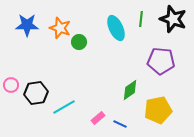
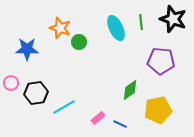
green line: moved 3 px down; rotated 14 degrees counterclockwise
blue star: moved 24 px down
pink circle: moved 2 px up
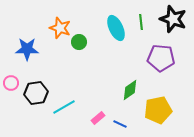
purple pentagon: moved 3 px up
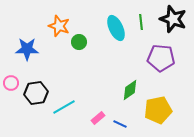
orange star: moved 1 px left, 2 px up
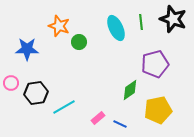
purple pentagon: moved 6 px left, 6 px down; rotated 20 degrees counterclockwise
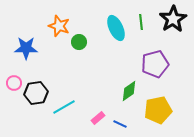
black star: rotated 20 degrees clockwise
blue star: moved 1 px left, 1 px up
pink circle: moved 3 px right
green diamond: moved 1 px left, 1 px down
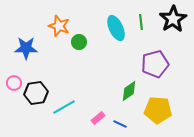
yellow pentagon: rotated 16 degrees clockwise
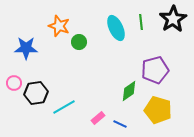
purple pentagon: moved 6 px down
yellow pentagon: rotated 12 degrees clockwise
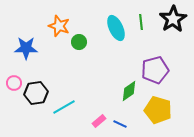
pink rectangle: moved 1 px right, 3 px down
